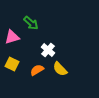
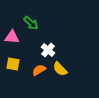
pink triangle: rotated 21 degrees clockwise
yellow square: moved 1 px right; rotated 16 degrees counterclockwise
orange semicircle: moved 2 px right
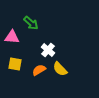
yellow square: moved 2 px right
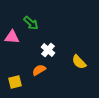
yellow square: moved 18 px down; rotated 24 degrees counterclockwise
yellow semicircle: moved 19 px right, 7 px up
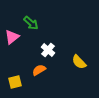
pink triangle: rotated 42 degrees counterclockwise
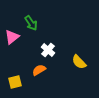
green arrow: rotated 14 degrees clockwise
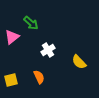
green arrow: rotated 14 degrees counterclockwise
white cross: rotated 16 degrees clockwise
orange semicircle: moved 7 px down; rotated 96 degrees clockwise
yellow square: moved 4 px left, 2 px up
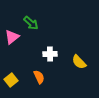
white cross: moved 2 px right, 4 px down; rotated 32 degrees clockwise
yellow square: rotated 24 degrees counterclockwise
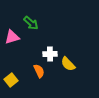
pink triangle: rotated 21 degrees clockwise
yellow semicircle: moved 11 px left, 2 px down
orange semicircle: moved 6 px up
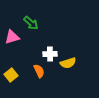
yellow semicircle: moved 1 px up; rotated 63 degrees counterclockwise
yellow square: moved 5 px up
